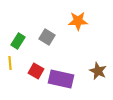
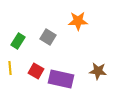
gray square: moved 1 px right
yellow line: moved 5 px down
brown star: rotated 18 degrees counterclockwise
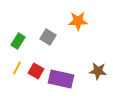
yellow line: moved 7 px right; rotated 32 degrees clockwise
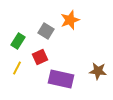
orange star: moved 8 px left, 1 px up; rotated 18 degrees counterclockwise
gray square: moved 2 px left, 6 px up
red square: moved 4 px right, 14 px up; rotated 35 degrees clockwise
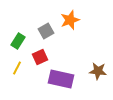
gray square: rotated 28 degrees clockwise
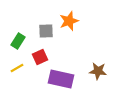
orange star: moved 1 px left, 1 px down
gray square: rotated 28 degrees clockwise
yellow line: rotated 32 degrees clockwise
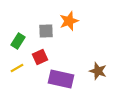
brown star: rotated 12 degrees clockwise
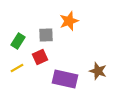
gray square: moved 4 px down
purple rectangle: moved 4 px right
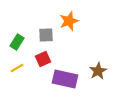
green rectangle: moved 1 px left, 1 px down
red square: moved 3 px right, 2 px down
brown star: rotated 24 degrees clockwise
